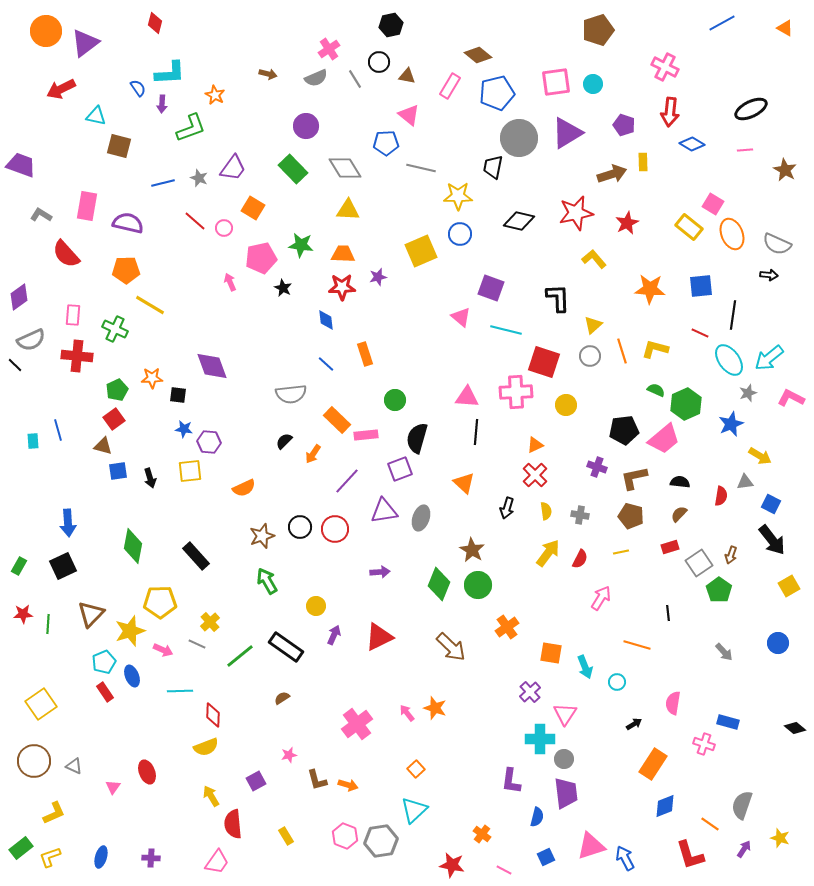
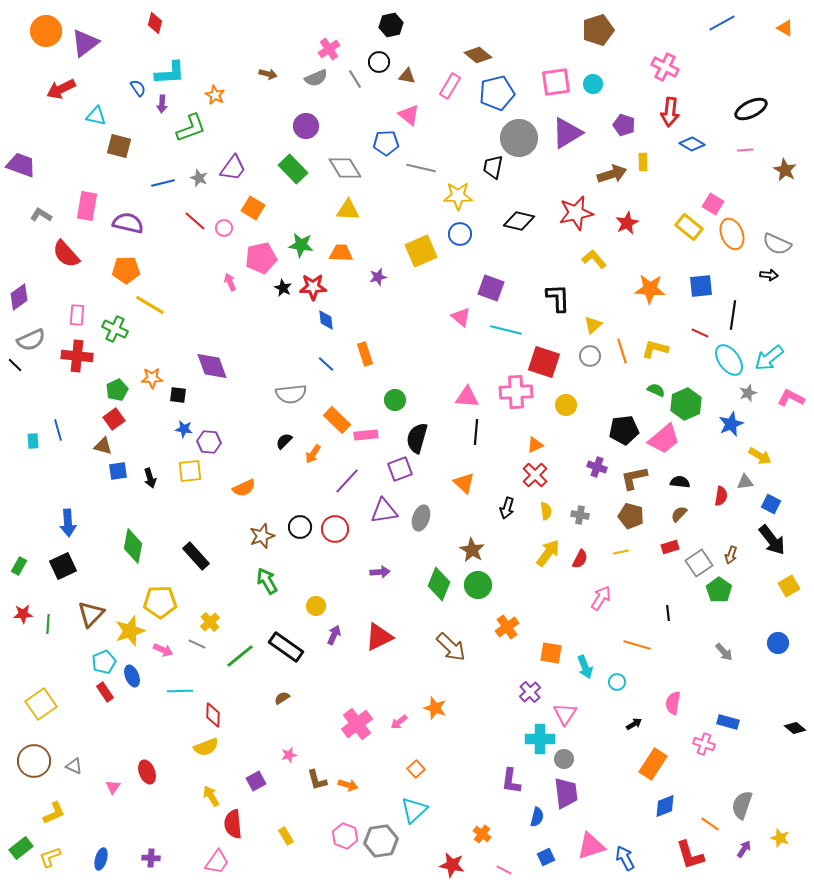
orange trapezoid at (343, 254): moved 2 px left, 1 px up
red star at (342, 287): moved 29 px left
pink rectangle at (73, 315): moved 4 px right
pink arrow at (407, 713): moved 8 px left, 9 px down; rotated 90 degrees counterclockwise
blue ellipse at (101, 857): moved 2 px down
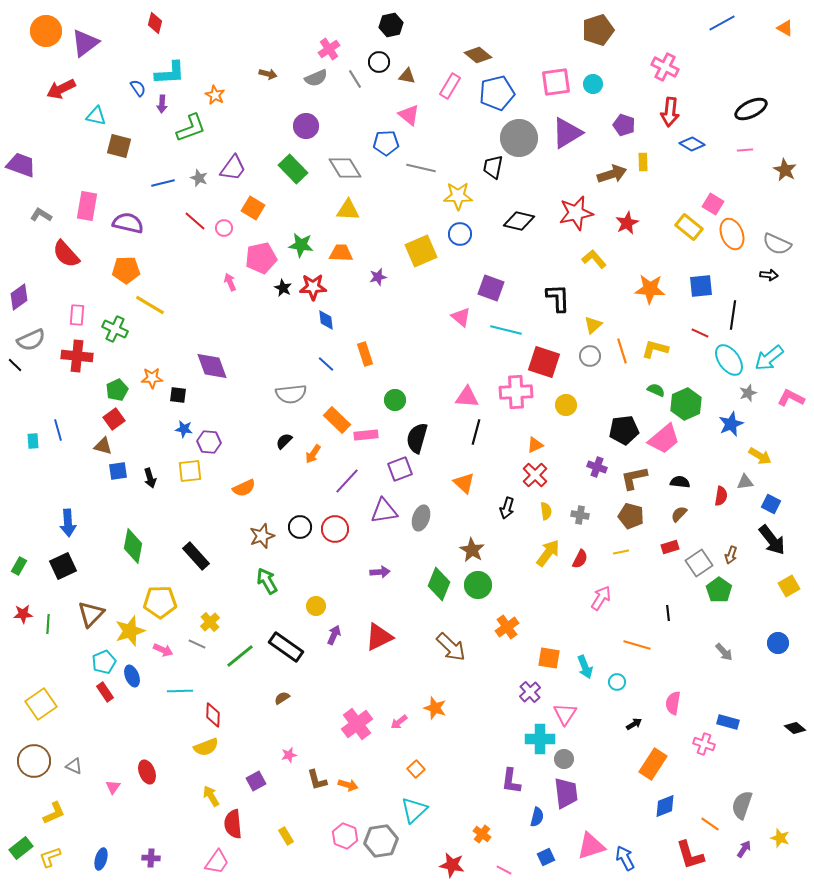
black line at (476, 432): rotated 10 degrees clockwise
orange square at (551, 653): moved 2 px left, 5 px down
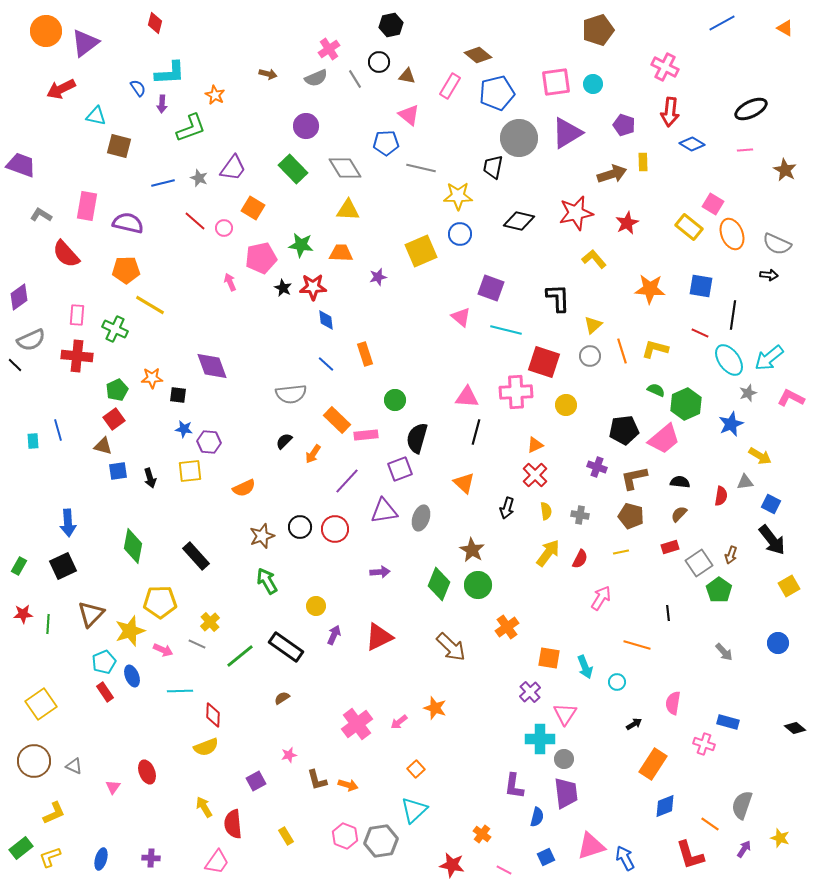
blue square at (701, 286): rotated 15 degrees clockwise
purple L-shape at (511, 781): moved 3 px right, 5 px down
yellow arrow at (211, 796): moved 7 px left, 11 px down
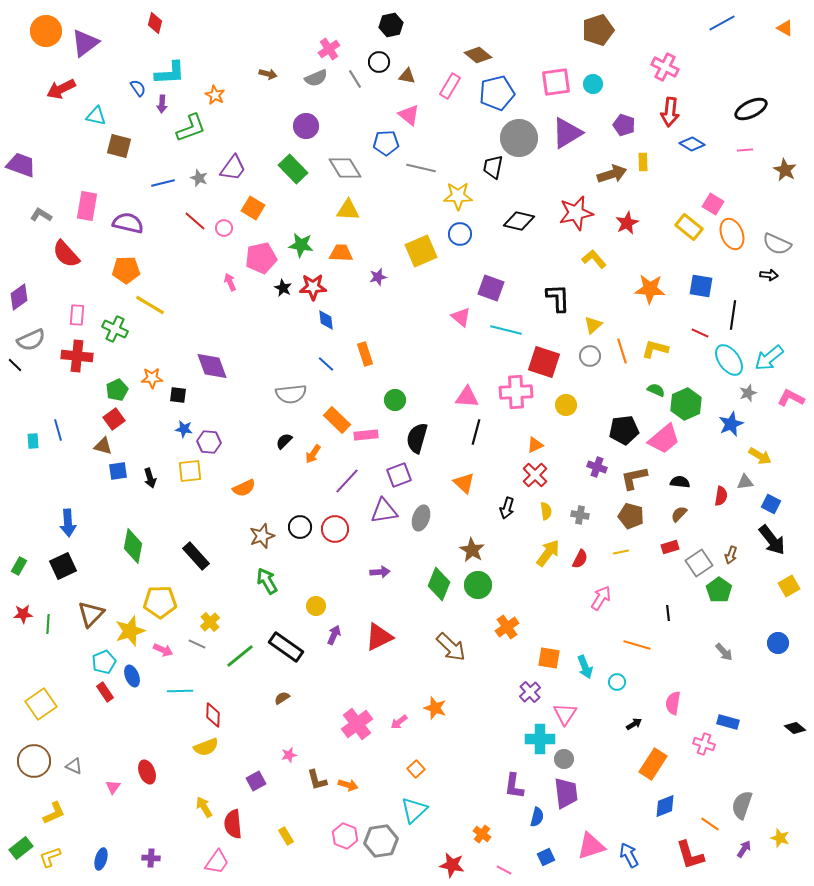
purple square at (400, 469): moved 1 px left, 6 px down
blue arrow at (625, 858): moved 4 px right, 3 px up
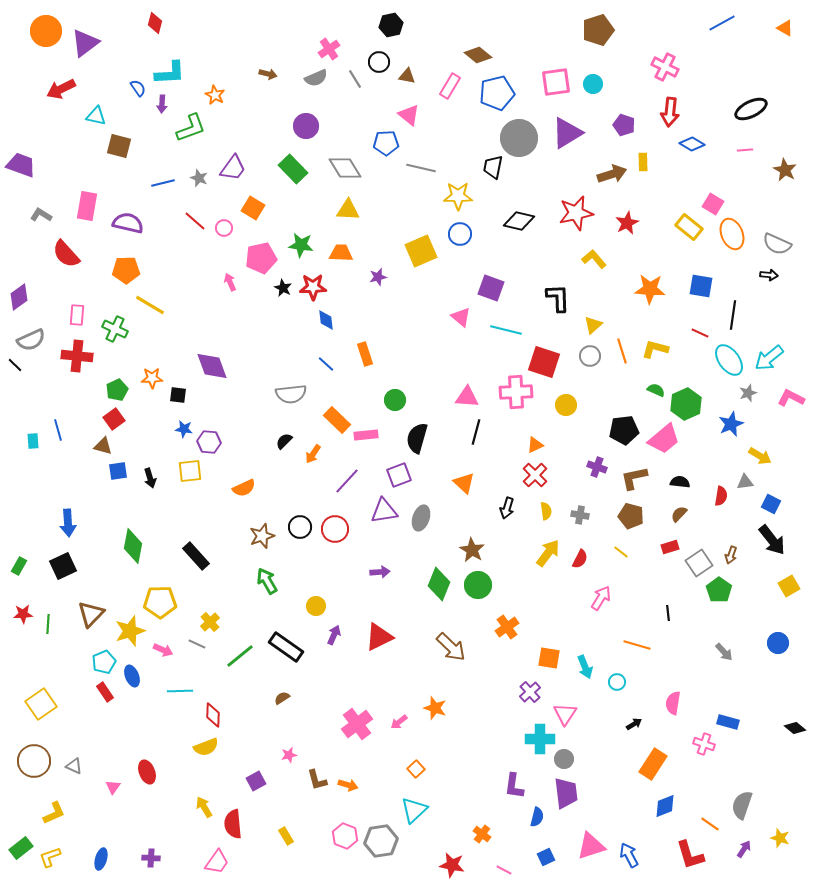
yellow line at (621, 552): rotated 49 degrees clockwise
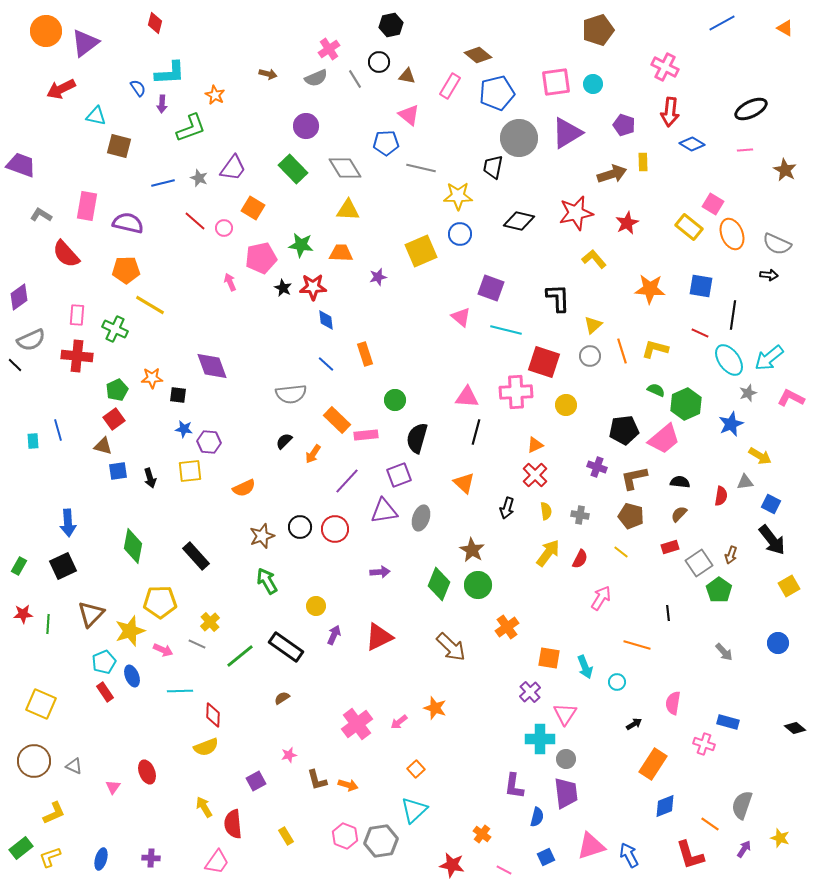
yellow square at (41, 704): rotated 32 degrees counterclockwise
gray circle at (564, 759): moved 2 px right
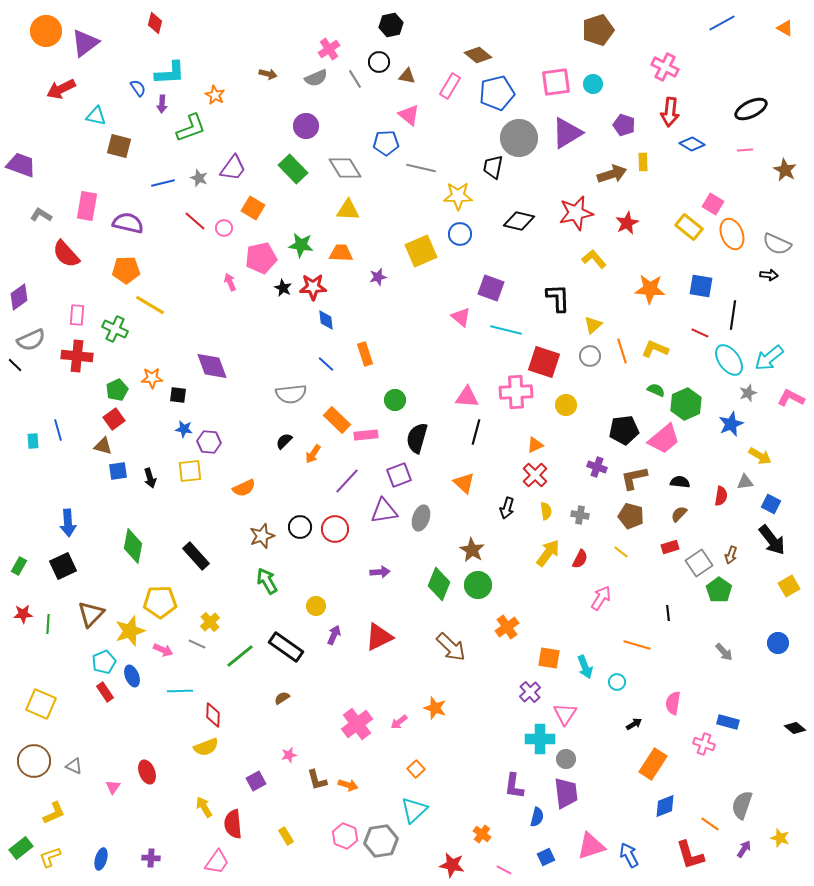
yellow L-shape at (655, 349): rotated 8 degrees clockwise
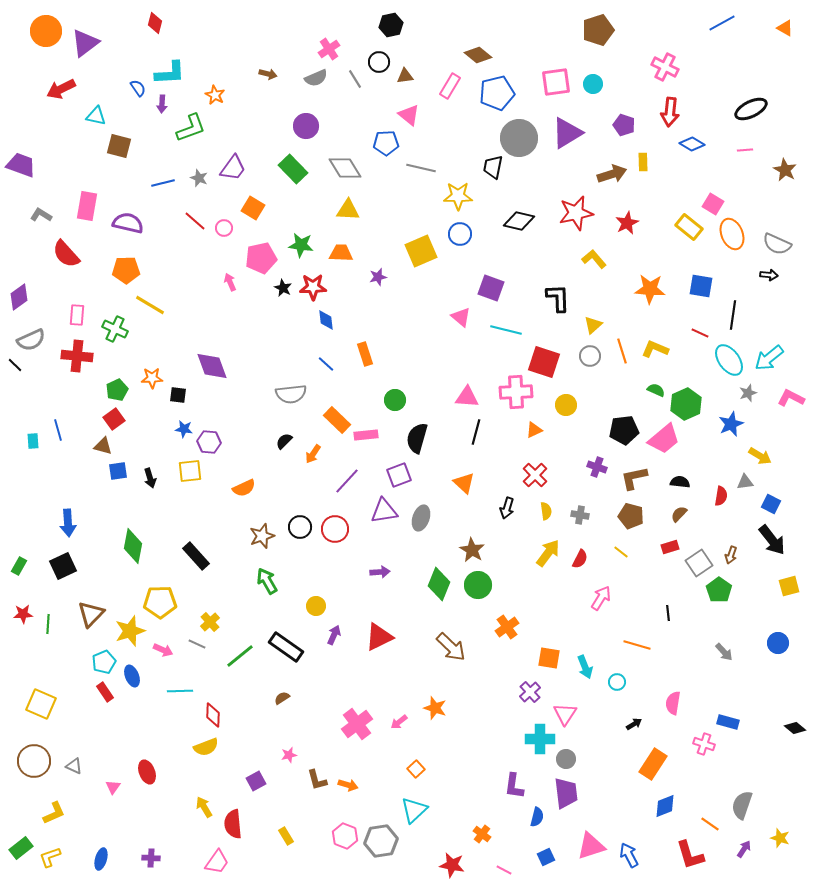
brown triangle at (407, 76): moved 2 px left; rotated 18 degrees counterclockwise
orange triangle at (535, 445): moved 1 px left, 15 px up
yellow square at (789, 586): rotated 15 degrees clockwise
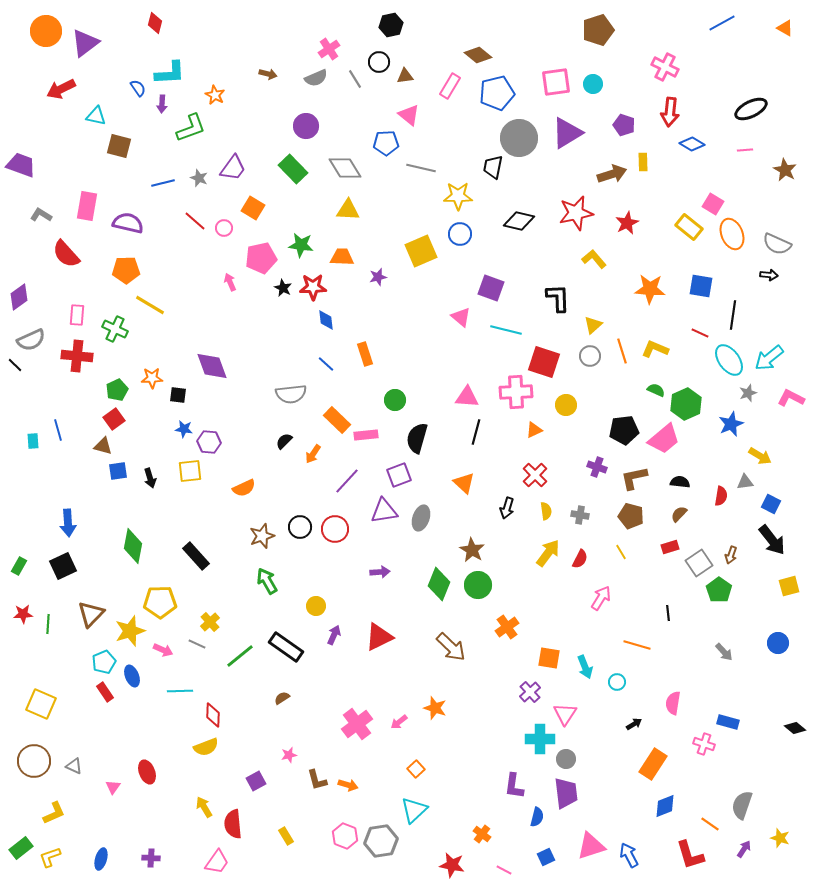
orange trapezoid at (341, 253): moved 1 px right, 4 px down
yellow line at (621, 552): rotated 21 degrees clockwise
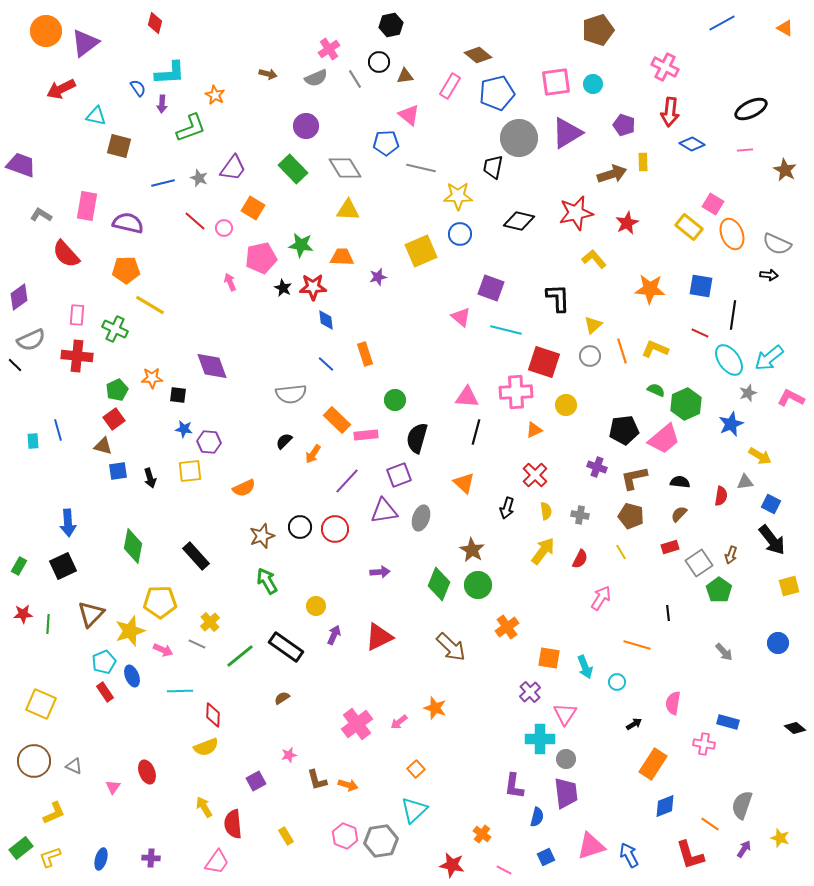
yellow arrow at (548, 553): moved 5 px left, 2 px up
pink cross at (704, 744): rotated 10 degrees counterclockwise
